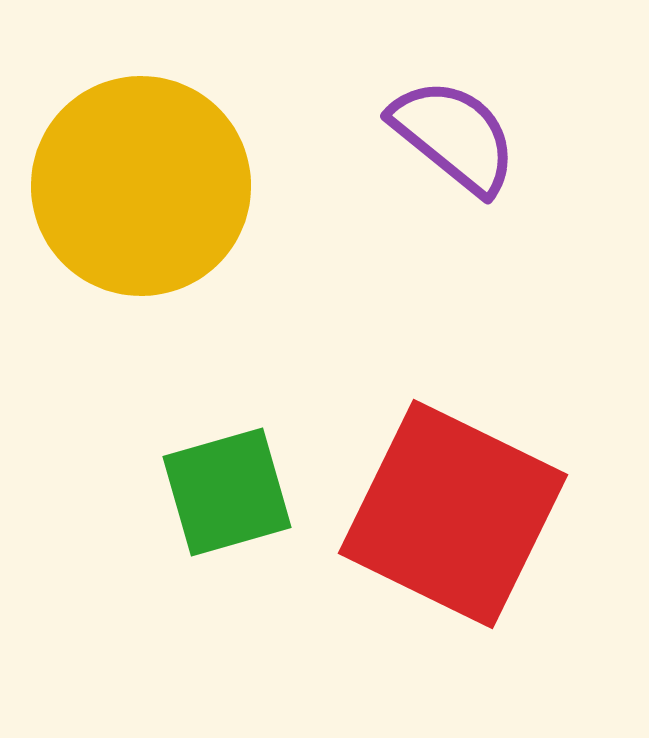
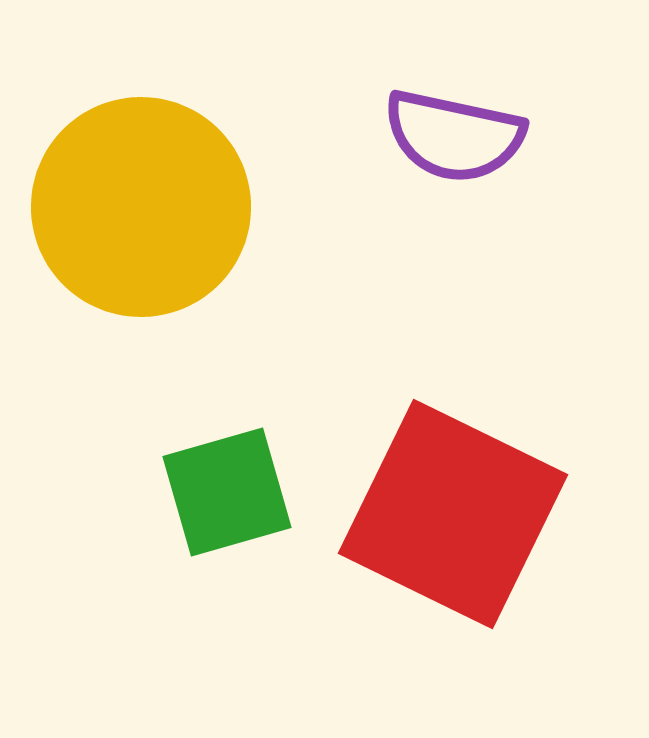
purple semicircle: rotated 153 degrees clockwise
yellow circle: moved 21 px down
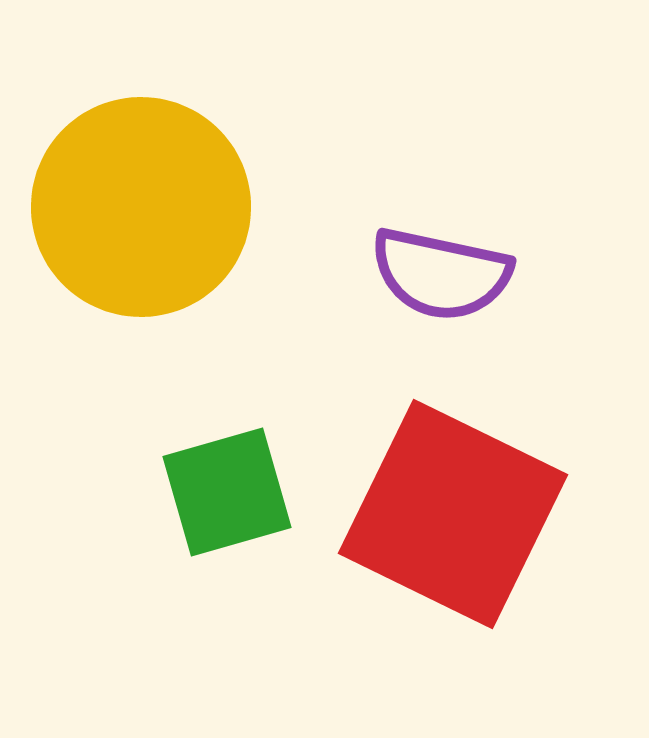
purple semicircle: moved 13 px left, 138 px down
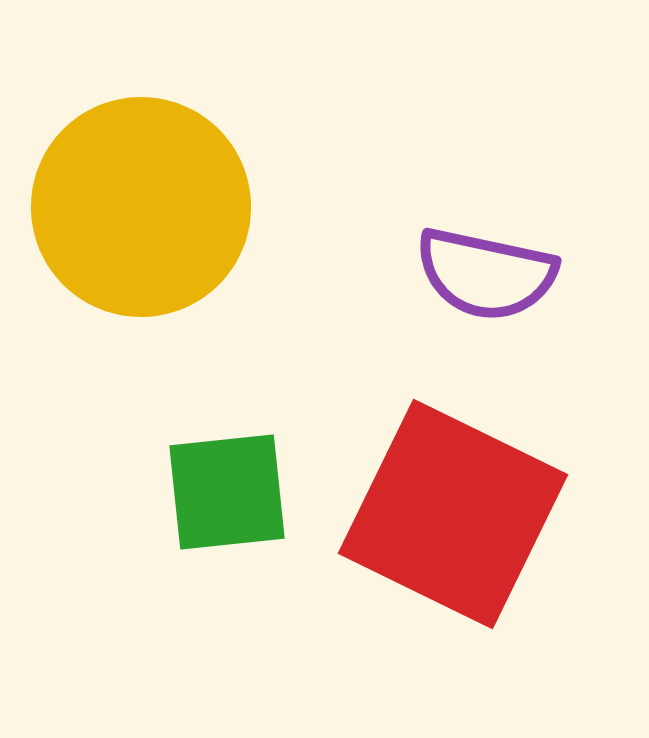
purple semicircle: moved 45 px right
green square: rotated 10 degrees clockwise
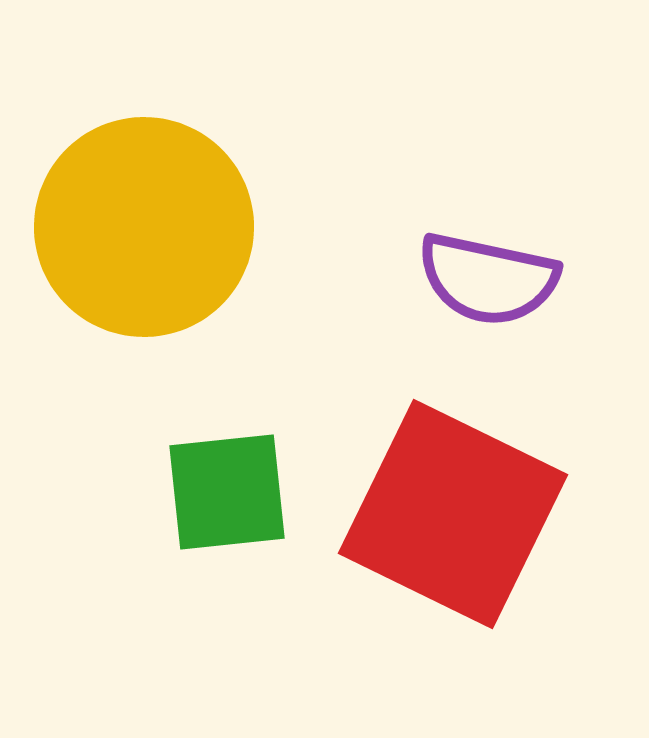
yellow circle: moved 3 px right, 20 px down
purple semicircle: moved 2 px right, 5 px down
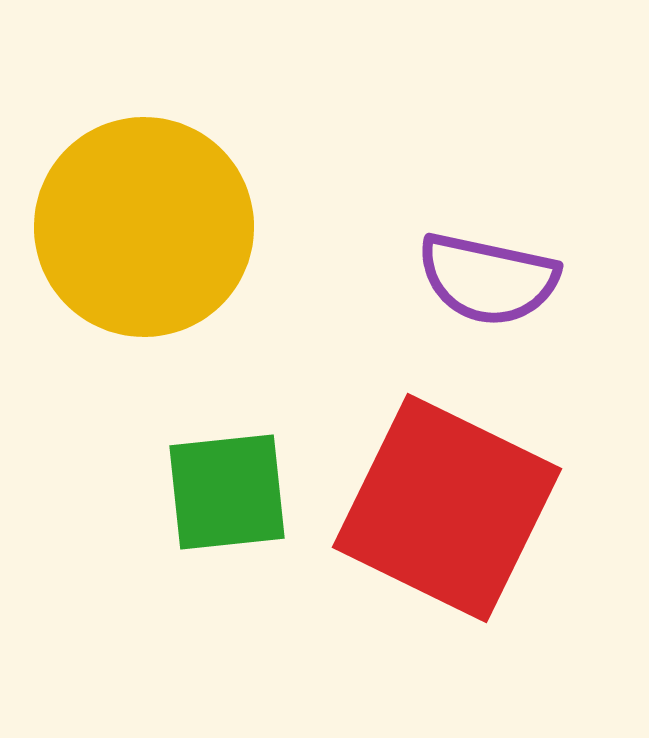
red square: moved 6 px left, 6 px up
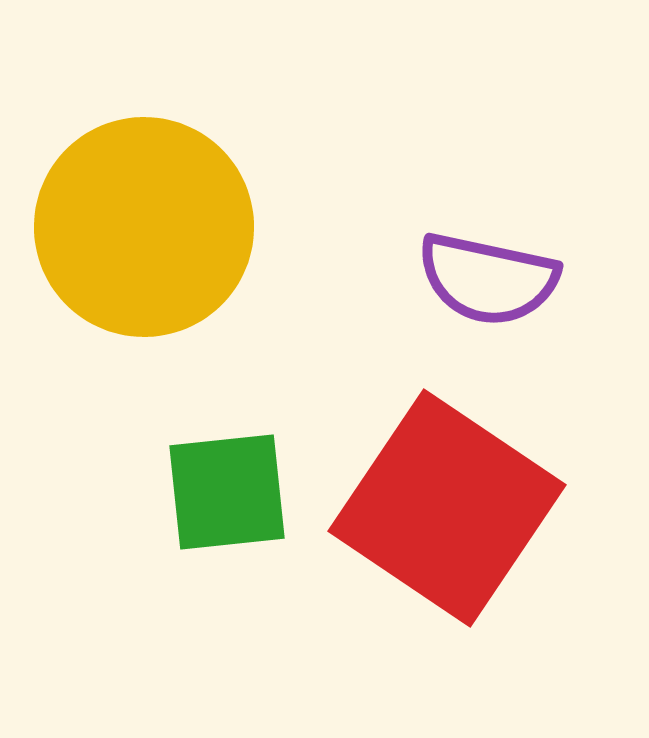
red square: rotated 8 degrees clockwise
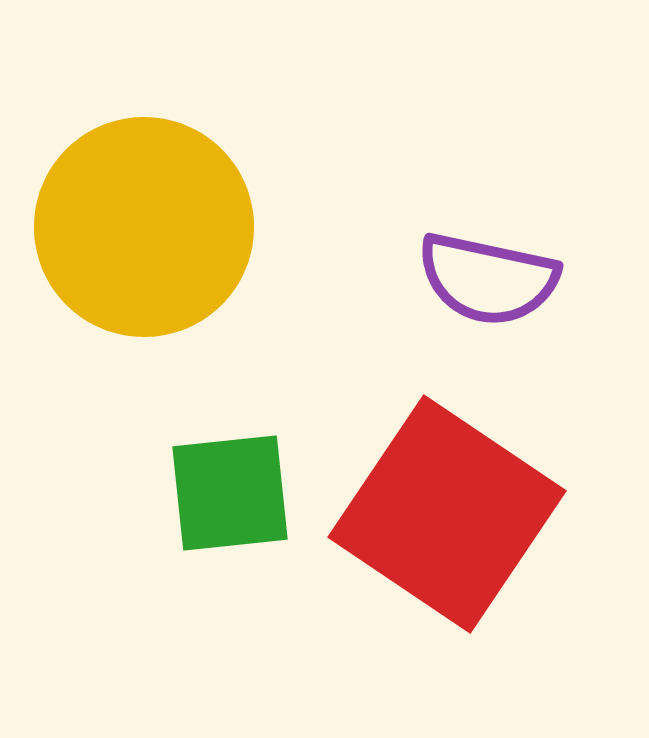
green square: moved 3 px right, 1 px down
red square: moved 6 px down
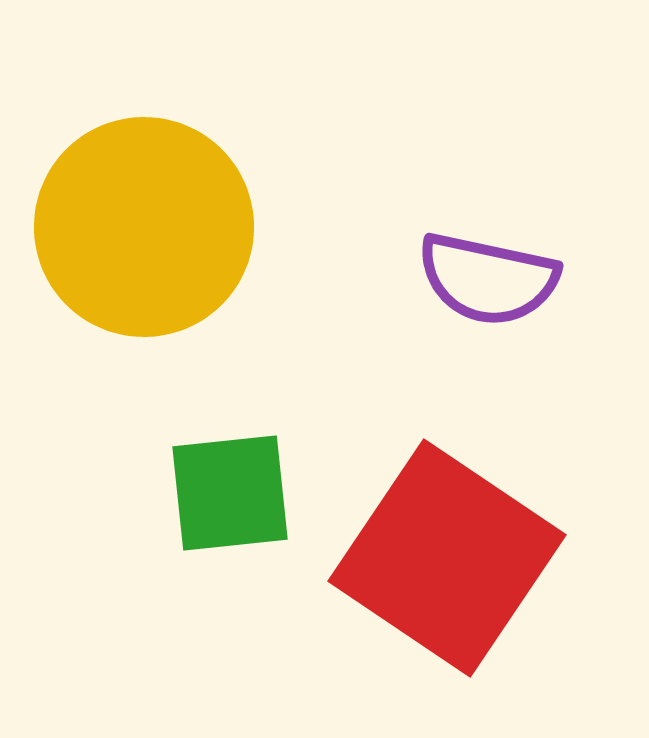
red square: moved 44 px down
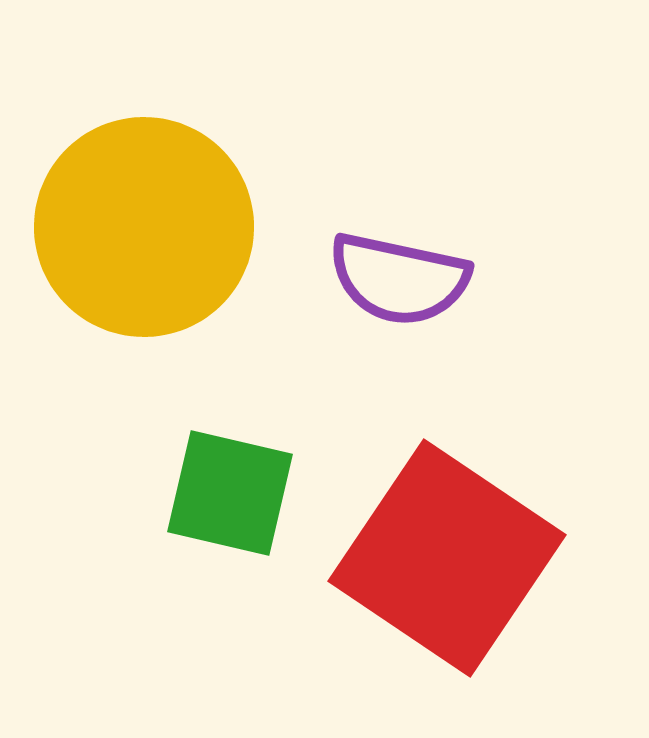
purple semicircle: moved 89 px left
green square: rotated 19 degrees clockwise
